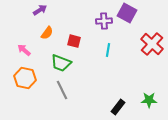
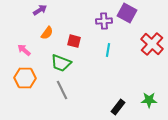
orange hexagon: rotated 10 degrees counterclockwise
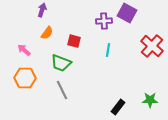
purple arrow: moved 2 px right; rotated 40 degrees counterclockwise
red cross: moved 2 px down
green star: moved 1 px right
